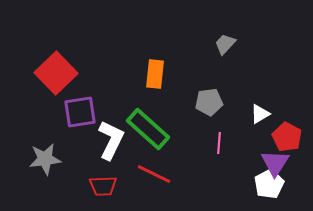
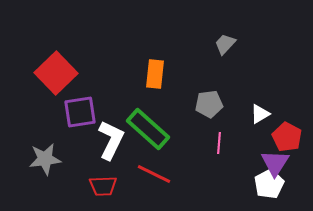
gray pentagon: moved 2 px down
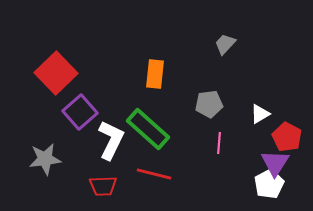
purple square: rotated 32 degrees counterclockwise
red line: rotated 12 degrees counterclockwise
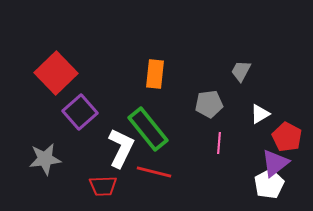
gray trapezoid: moved 16 px right, 27 px down; rotated 15 degrees counterclockwise
green rectangle: rotated 9 degrees clockwise
white L-shape: moved 10 px right, 8 px down
purple triangle: rotated 20 degrees clockwise
red line: moved 2 px up
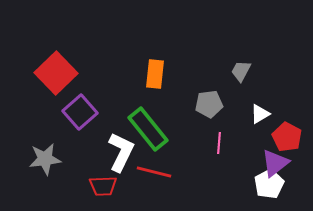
white L-shape: moved 4 px down
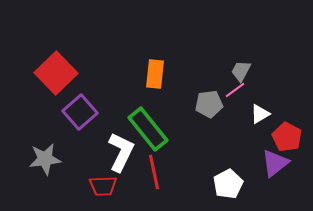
pink line: moved 16 px right, 53 px up; rotated 50 degrees clockwise
red line: rotated 64 degrees clockwise
white pentagon: moved 41 px left
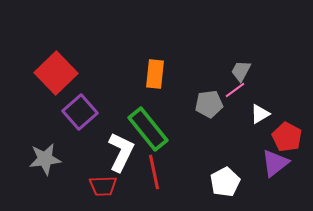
white pentagon: moved 3 px left, 2 px up
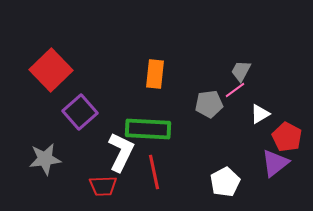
red square: moved 5 px left, 3 px up
green rectangle: rotated 48 degrees counterclockwise
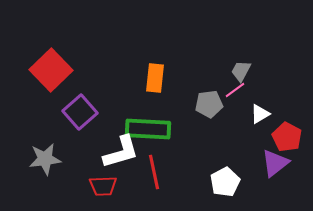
orange rectangle: moved 4 px down
white L-shape: rotated 48 degrees clockwise
